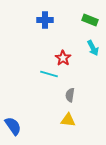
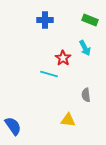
cyan arrow: moved 8 px left
gray semicircle: moved 16 px right; rotated 16 degrees counterclockwise
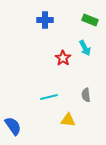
cyan line: moved 23 px down; rotated 30 degrees counterclockwise
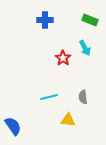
gray semicircle: moved 3 px left, 2 px down
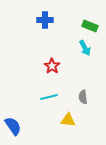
green rectangle: moved 6 px down
red star: moved 11 px left, 8 px down
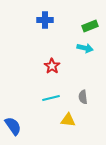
green rectangle: rotated 42 degrees counterclockwise
cyan arrow: rotated 49 degrees counterclockwise
cyan line: moved 2 px right, 1 px down
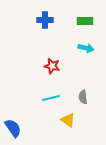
green rectangle: moved 5 px left, 5 px up; rotated 21 degrees clockwise
cyan arrow: moved 1 px right
red star: rotated 21 degrees counterclockwise
yellow triangle: rotated 28 degrees clockwise
blue semicircle: moved 2 px down
